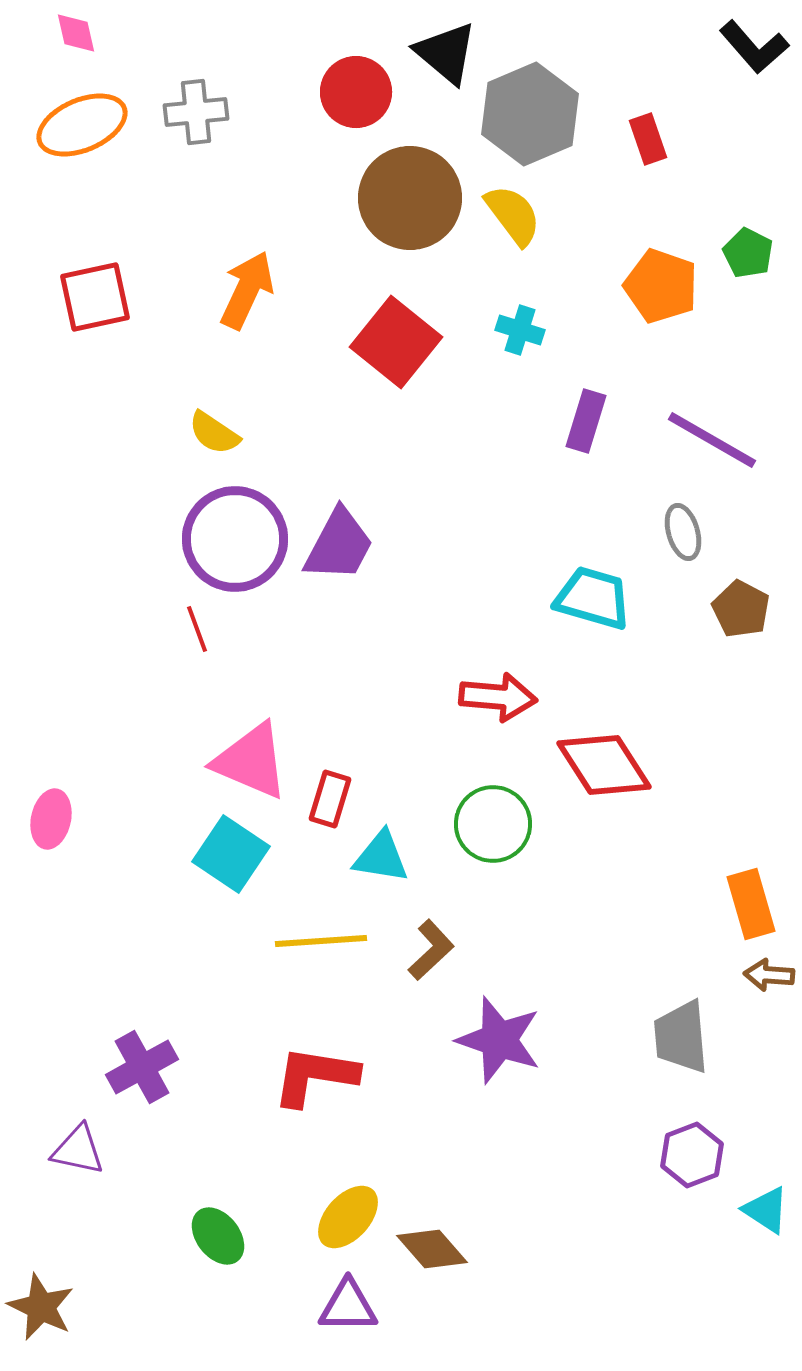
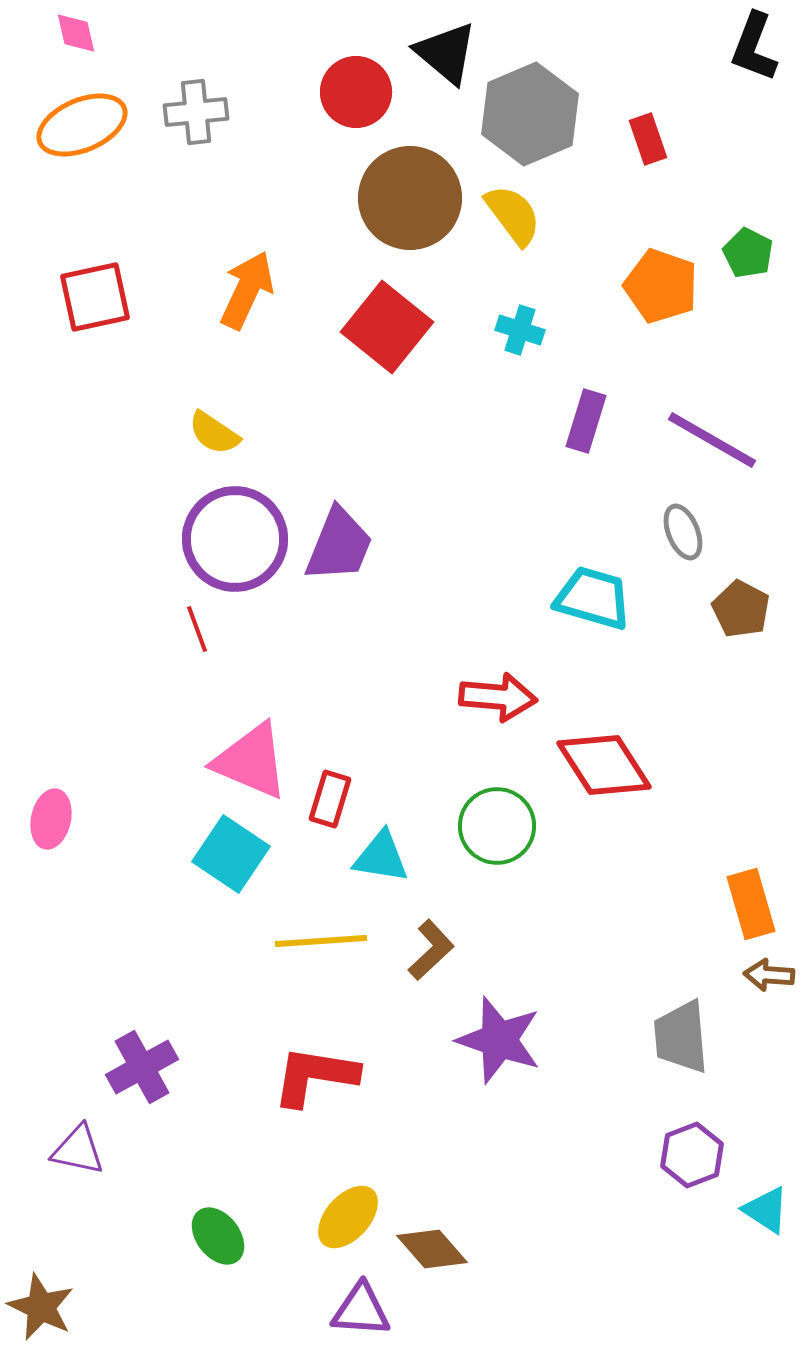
black L-shape at (754, 47): rotated 62 degrees clockwise
red square at (396, 342): moved 9 px left, 15 px up
gray ellipse at (683, 532): rotated 6 degrees counterclockwise
purple trapezoid at (339, 545): rotated 6 degrees counterclockwise
green circle at (493, 824): moved 4 px right, 2 px down
purple triangle at (348, 1306): moved 13 px right, 4 px down; rotated 4 degrees clockwise
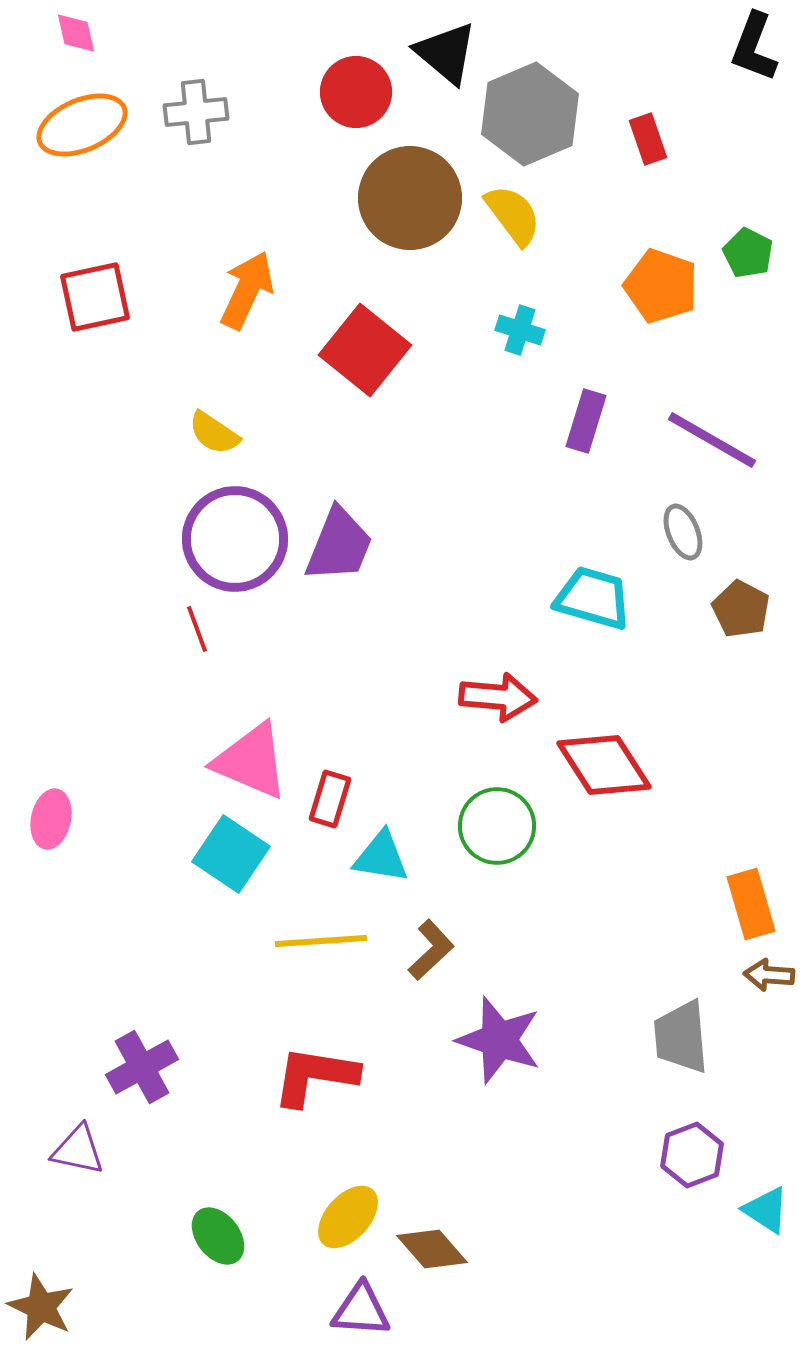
red square at (387, 327): moved 22 px left, 23 px down
